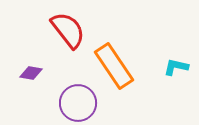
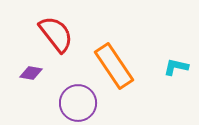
red semicircle: moved 12 px left, 4 px down
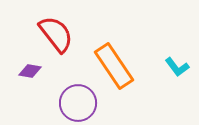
cyan L-shape: moved 1 px right; rotated 140 degrees counterclockwise
purple diamond: moved 1 px left, 2 px up
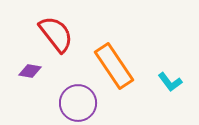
cyan L-shape: moved 7 px left, 15 px down
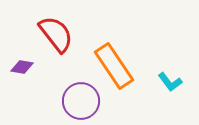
purple diamond: moved 8 px left, 4 px up
purple circle: moved 3 px right, 2 px up
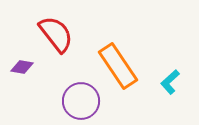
orange rectangle: moved 4 px right
cyan L-shape: rotated 85 degrees clockwise
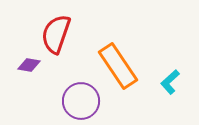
red semicircle: rotated 123 degrees counterclockwise
purple diamond: moved 7 px right, 2 px up
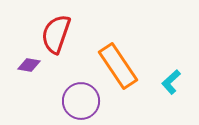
cyan L-shape: moved 1 px right
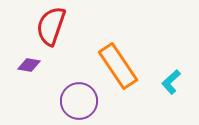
red semicircle: moved 5 px left, 8 px up
purple circle: moved 2 px left
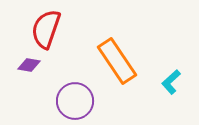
red semicircle: moved 5 px left, 3 px down
orange rectangle: moved 1 px left, 5 px up
purple circle: moved 4 px left
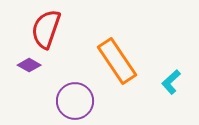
purple diamond: rotated 20 degrees clockwise
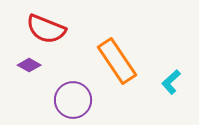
red semicircle: rotated 87 degrees counterclockwise
purple circle: moved 2 px left, 1 px up
